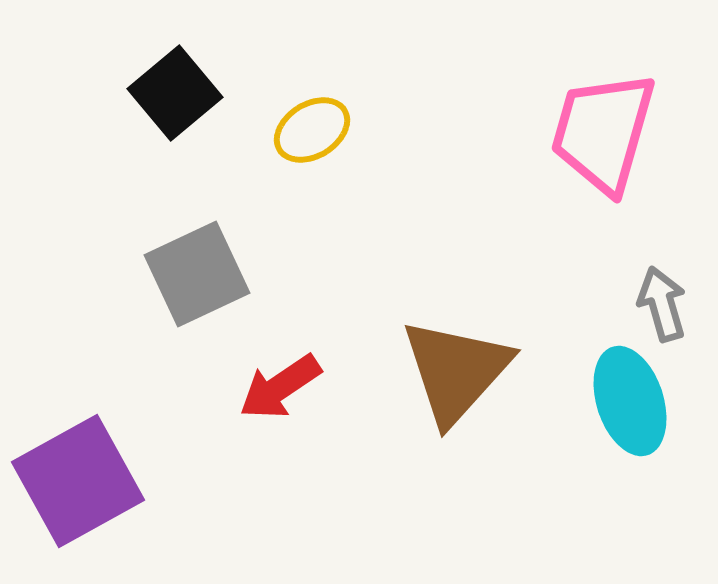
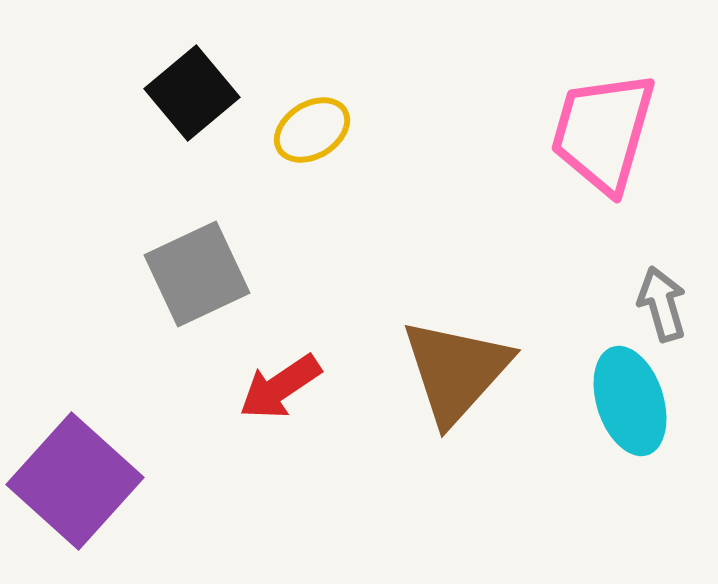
black square: moved 17 px right
purple square: moved 3 px left; rotated 19 degrees counterclockwise
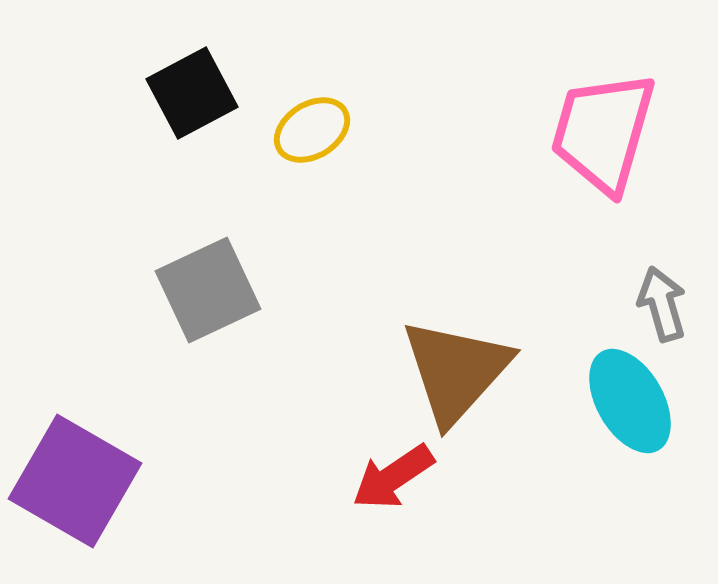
black square: rotated 12 degrees clockwise
gray square: moved 11 px right, 16 px down
red arrow: moved 113 px right, 90 px down
cyan ellipse: rotated 12 degrees counterclockwise
purple square: rotated 12 degrees counterclockwise
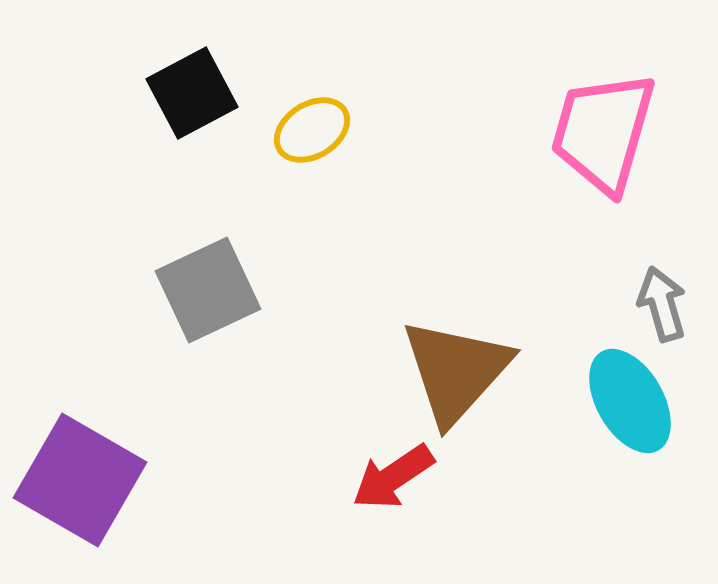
purple square: moved 5 px right, 1 px up
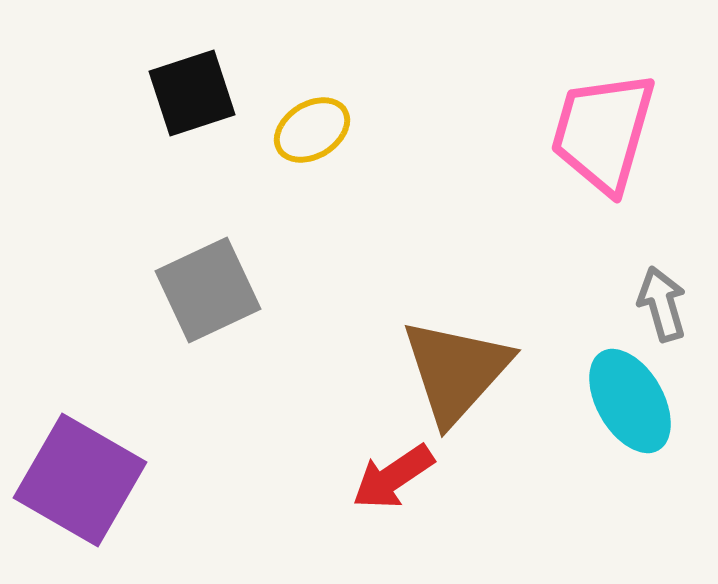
black square: rotated 10 degrees clockwise
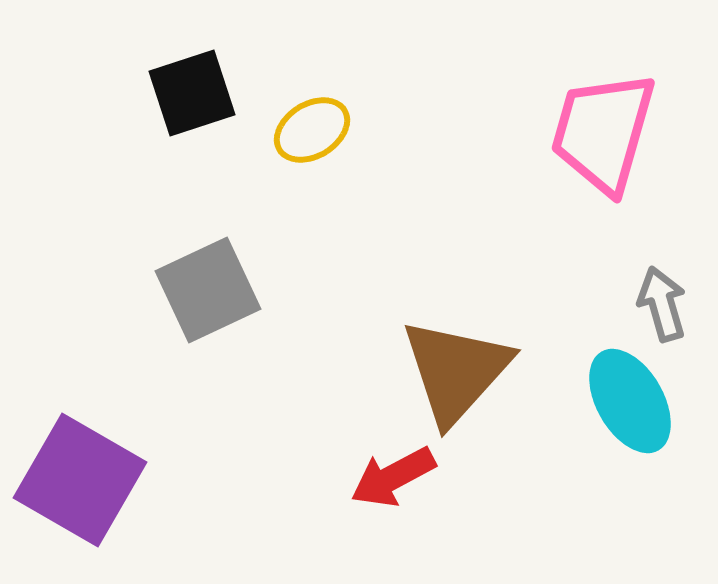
red arrow: rotated 6 degrees clockwise
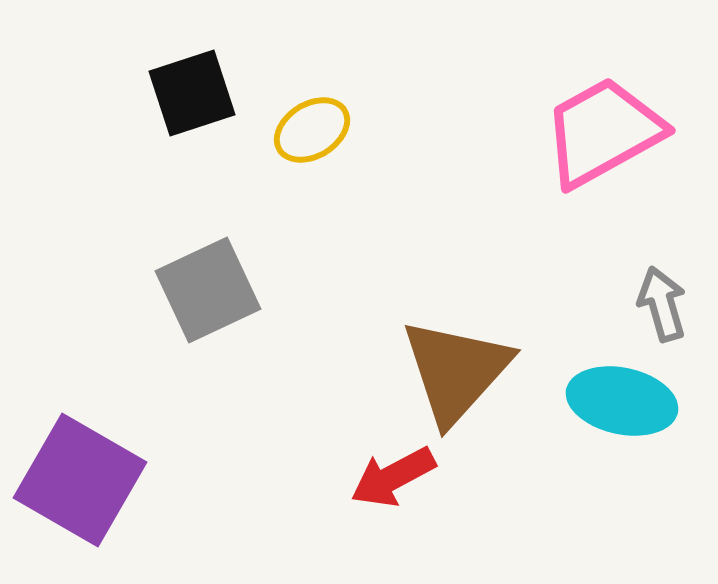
pink trapezoid: rotated 45 degrees clockwise
cyan ellipse: moved 8 px left; rotated 48 degrees counterclockwise
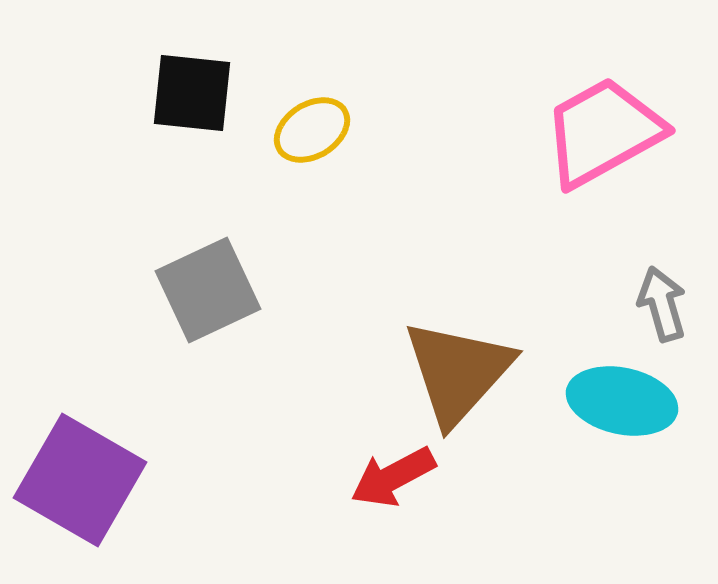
black square: rotated 24 degrees clockwise
brown triangle: moved 2 px right, 1 px down
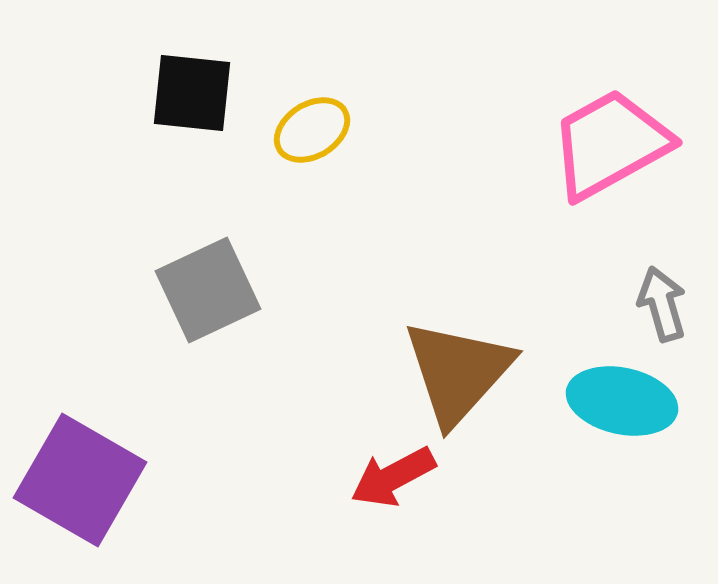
pink trapezoid: moved 7 px right, 12 px down
